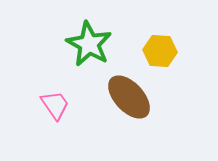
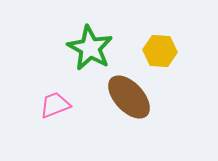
green star: moved 1 px right, 4 px down
pink trapezoid: rotated 76 degrees counterclockwise
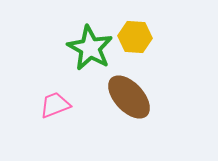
yellow hexagon: moved 25 px left, 14 px up
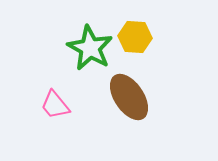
brown ellipse: rotated 9 degrees clockwise
pink trapezoid: rotated 108 degrees counterclockwise
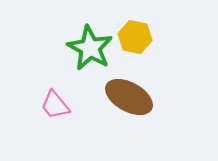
yellow hexagon: rotated 8 degrees clockwise
brown ellipse: rotated 27 degrees counterclockwise
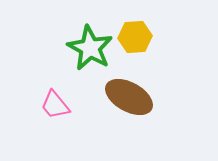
yellow hexagon: rotated 16 degrees counterclockwise
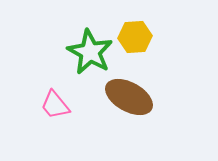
green star: moved 4 px down
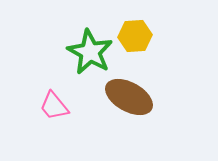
yellow hexagon: moved 1 px up
pink trapezoid: moved 1 px left, 1 px down
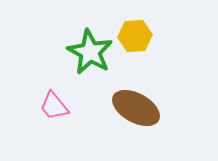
brown ellipse: moved 7 px right, 11 px down
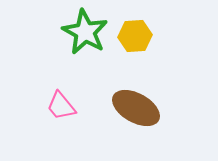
green star: moved 5 px left, 20 px up
pink trapezoid: moved 7 px right
